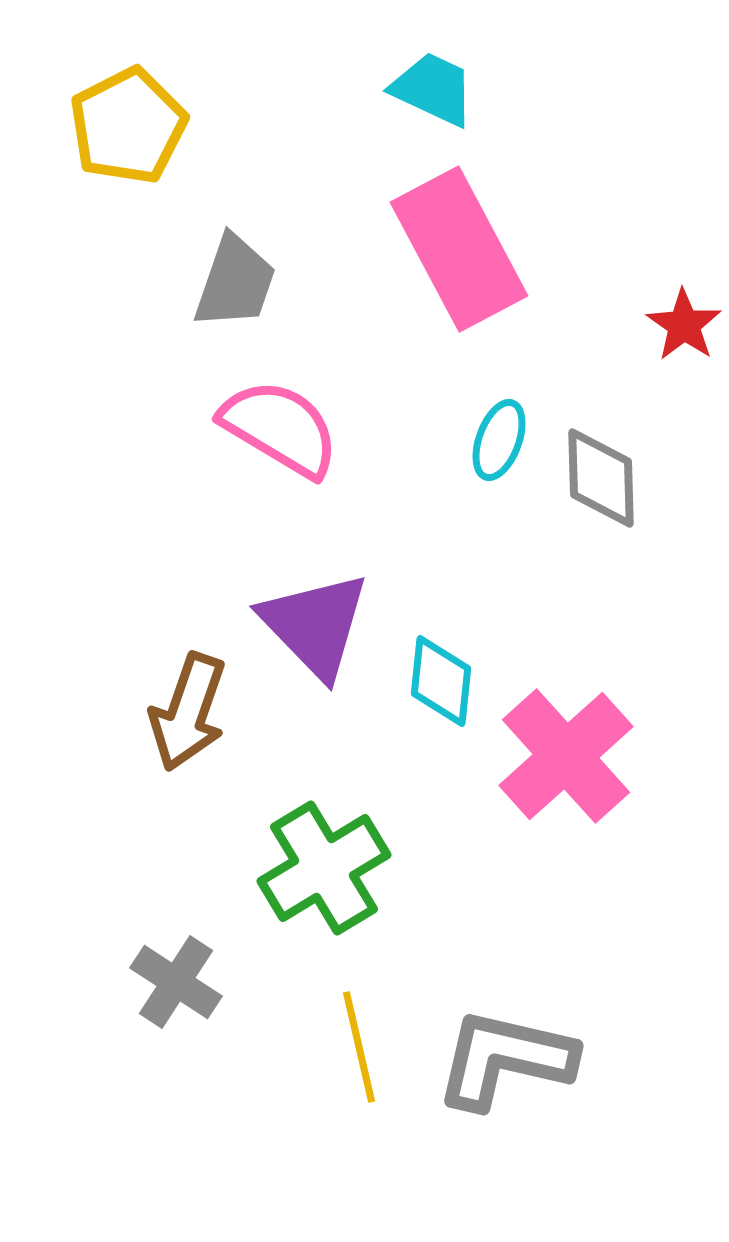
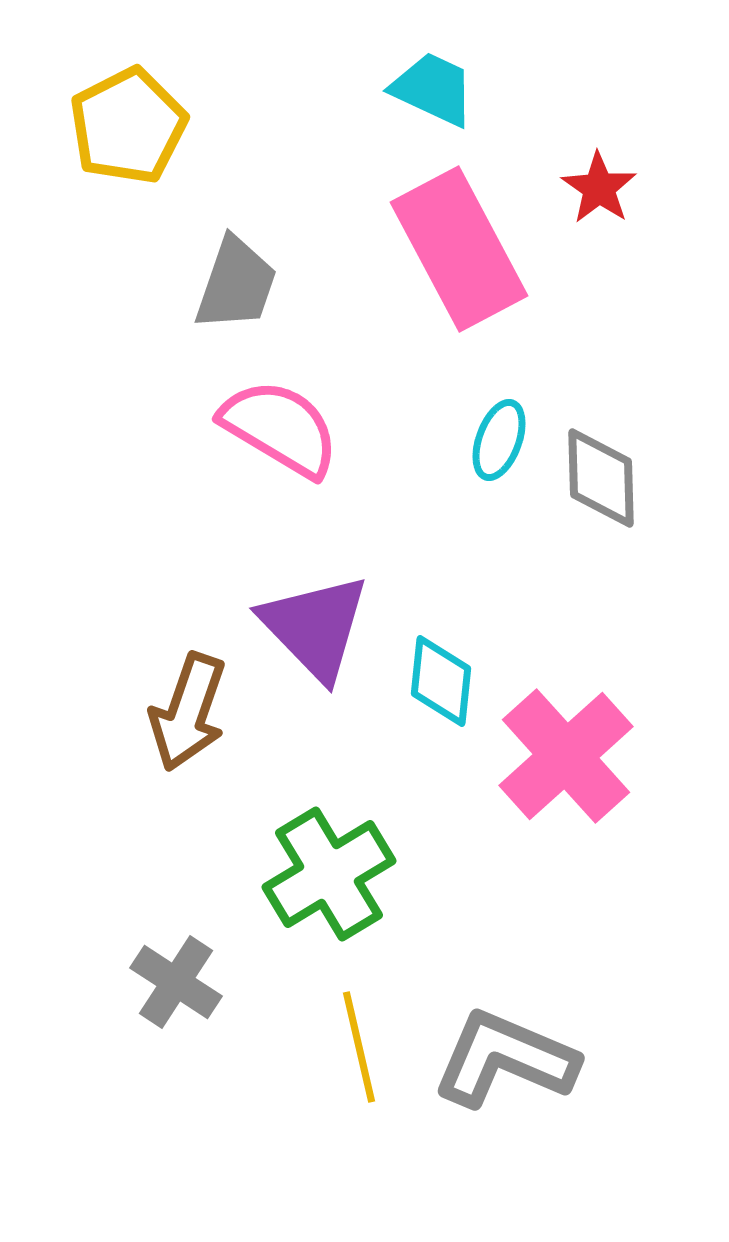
gray trapezoid: moved 1 px right, 2 px down
red star: moved 85 px left, 137 px up
purple triangle: moved 2 px down
green cross: moved 5 px right, 6 px down
gray L-shape: rotated 10 degrees clockwise
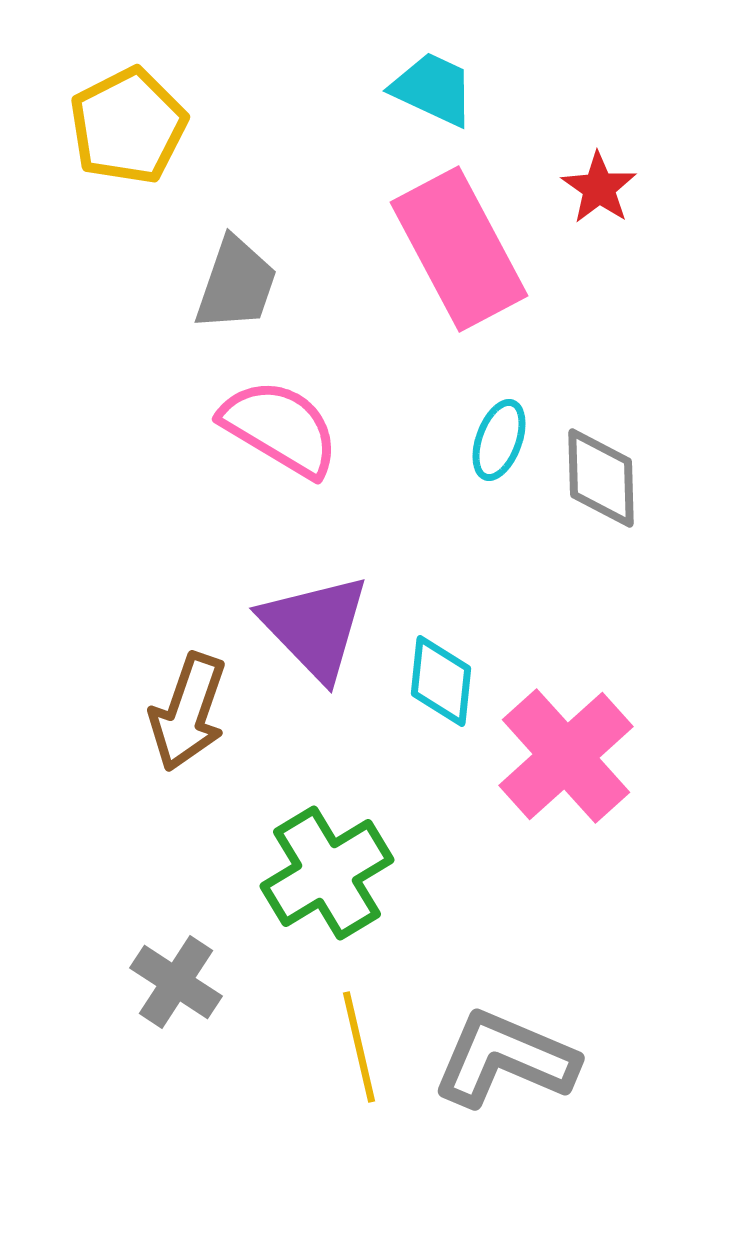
green cross: moved 2 px left, 1 px up
